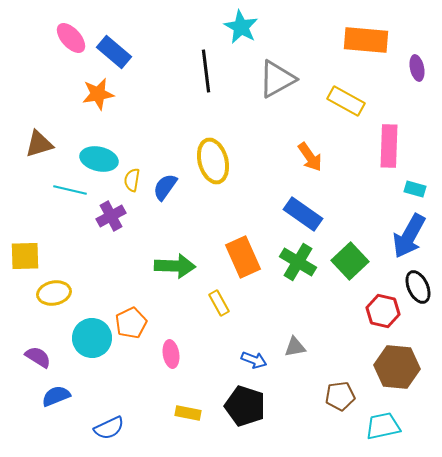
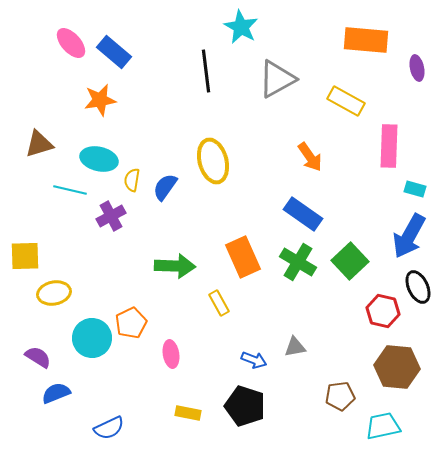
pink ellipse at (71, 38): moved 5 px down
orange star at (98, 94): moved 2 px right, 6 px down
blue semicircle at (56, 396): moved 3 px up
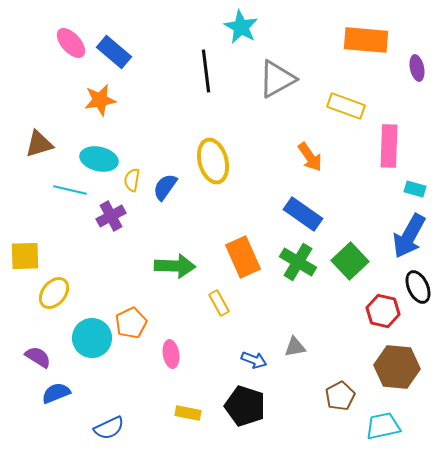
yellow rectangle at (346, 101): moved 5 px down; rotated 9 degrees counterclockwise
yellow ellipse at (54, 293): rotated 40 degrees counterclockwise
brown pentagon at (340, 396): rotated 20 degrees counterclockwise
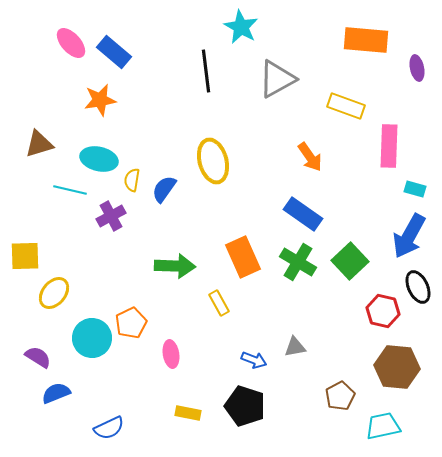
blue semicircle at (165, 187): moved 1 px left, 2 px down
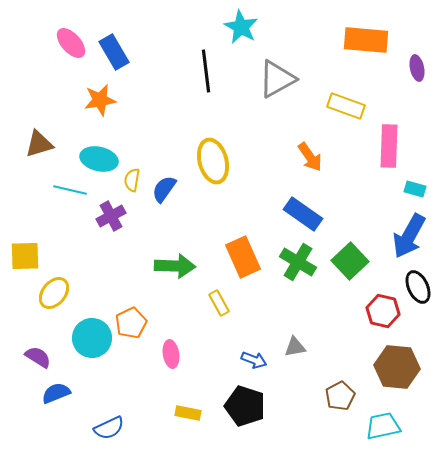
blue rectangle at (114, 52): rotated 20 degrees clockwise
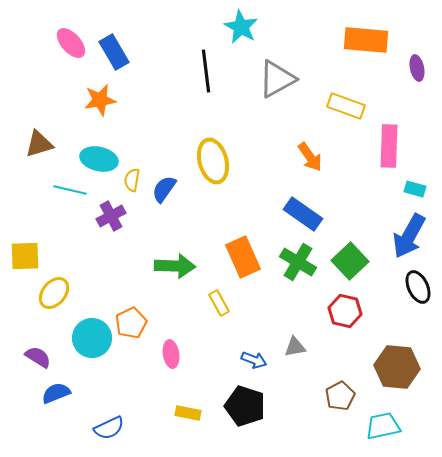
red hexagon at (383, 311): moved 38 px left
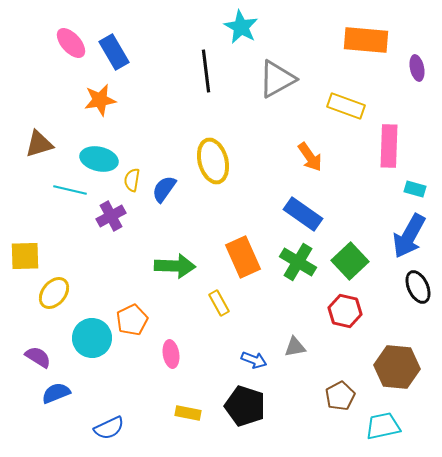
orange pentagon at (131, 323): moved 1 px right, 3 px up
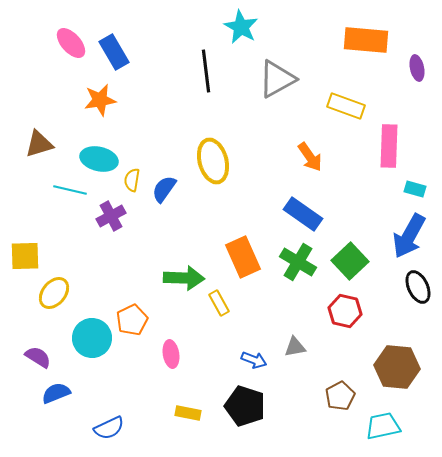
green arrow at (175, 266): moved 9 px right, 12 px down
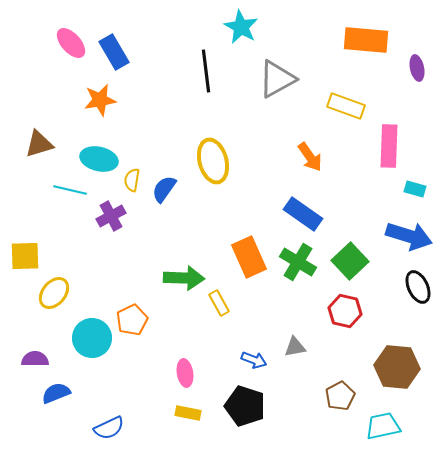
blue arrow at (409, 236): rotated 102 degrees counterclockwise
orange rectangle at (243, 257): moved 6 px right
pink ellipse at (171, 354): moved 14 px right, 19 px down
purple semicircle at (38, 357): moved 3 px left, 2 px down; rotated 32 degrees counterclockwise
